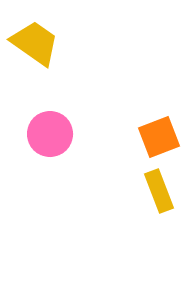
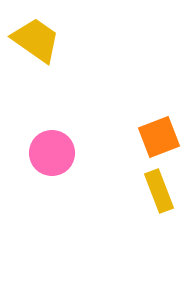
yellow trapezoid: moved 1 px right, 3 px up
pink circle: moved 2 px right, 19 px down
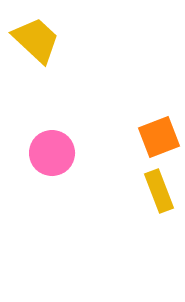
yellow trapezoid: rotated 8 degrees clockwise
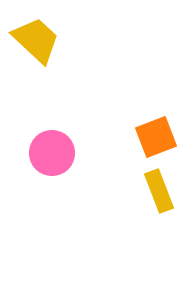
orange square: moved 3 px left
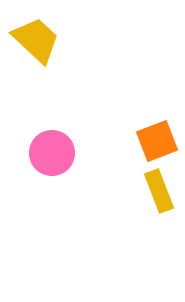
orange square: moved 1 px right, 4 px down
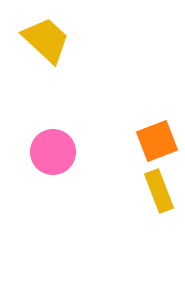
yellow trapezoid: moved 10 px right
pink circle: moved 1 px right, 1 px up
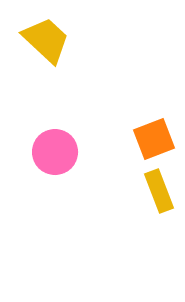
orange square: moved 3 px left, 2 px up
pink circle: moved 2 px right
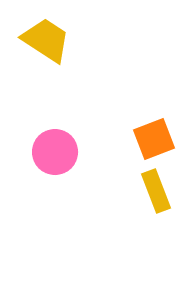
yellow trapezoid: rotated 10 degrees counterclockwise
yellow rectangle: moved 3 px left
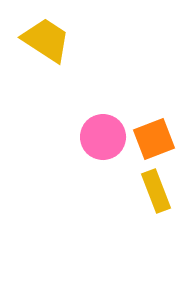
pink circle: moved 48 px right, 15 px up
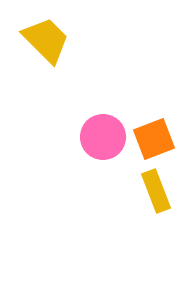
yellow trapezoid: rotated 12 degrees clockwise
